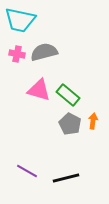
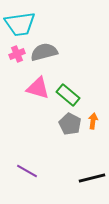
cyan trapezoid: moved 4 px down; rotated 20 degrees counterclockwise
pink cross: rotated 35 degrees counterclockwise
pink triangle: moved 1 px left, 2 px up
black line: moved 26 px right
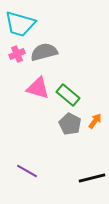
cyan trapezoid: rotated 24 degrees clockwise
orange arrow: moved 2 px right; rotated 28 degrees clockwise
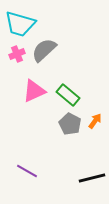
gray semicircle: moved 2 px up; rotated 28 degrees counterclockwise
pink triangle: moved 4 px left, 3 px down; rotated 40 degrees counterclockwise
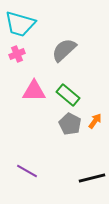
gray semicircle: moved 20 px right
pink triangle: rotated 25 degrees clockwise
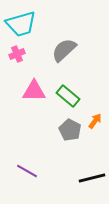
cyan trapezoid: moved 1 px right; rotated 32 degrees counterclockwise
green rectangle: moved 1 px down
gray pentagon: moved 6 px down
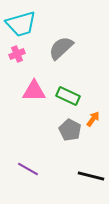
gray semicircle: moved 3 px left, 2 px up
green rectangle: rotated 15 degrees counterclockwise
orange arrow: moved 2 px left, 2 px up
purple line: moved 1 px right, 2 px up
black line: moved 1 px left, 2 px up; rotated 28 degrees clockwise
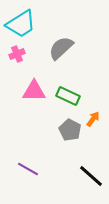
cyan trapezoid: rotated 16 degrees counterclockwise
black line: rotated 28 degrees clockwise
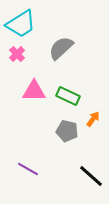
pink cross: rotated 21 degrees counterclockwise
gray pentagon: moved 3 px left, 1 px down; rotated 15 degrees counterclockwise
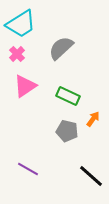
pink triangle: moved 9 px left, 5 px up; rotated 35 degrees counterclockwise
